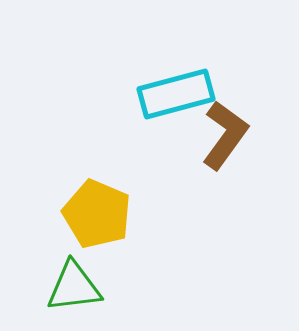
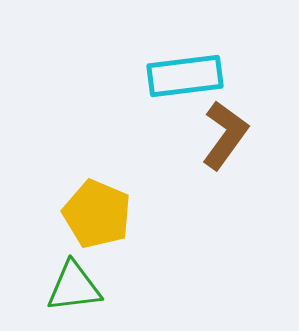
cyan rectangle: moved 9 px right, 18 px up; rotated 8 degrees clockwise
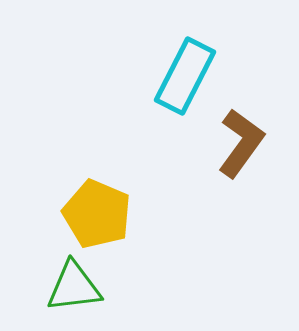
cyan rectangle: rotated 56 degrees counterclockwise
brown L-shape: moved 16 px right, 8 px down
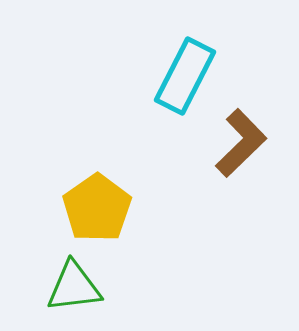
brown L-shape: rotated 10 degrees clockwise
yellow pentagon: moved 6 px up; rotated 14 degrees clockwise
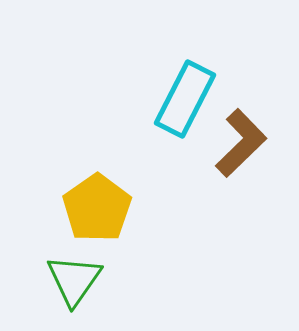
cyan rectangle: moved 23 px down
green triangle: moved 7 px up; rotated 48 degrees counterclockwise
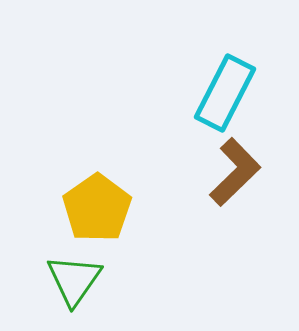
cyan rectangle: moved 40 px right, 6 px up
brown L-shape: moved 6 px left, 29 px down
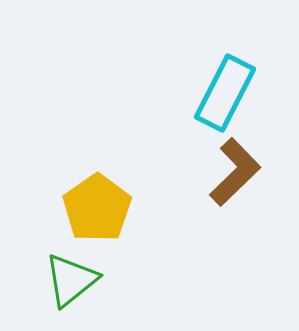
green triangle: moved 3 px left; rotated 16 degrees clockwise
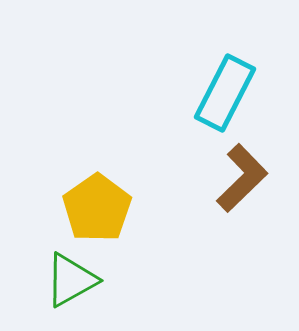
brown L-shape: moved 7 px right, 6 px down
green triangle: rotated 10 degrees clockwise
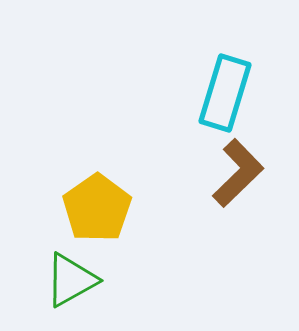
cyan rectangle: rotated 10 degrees counterclockwise
brown L-shape: moved 4 px left, 5 px up
